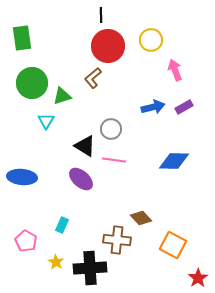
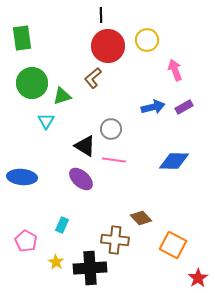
yellow circle: moved 4 px left
brown cross: moved 2 px left
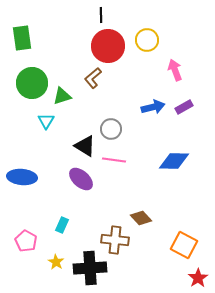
orange square: moved 11 px right
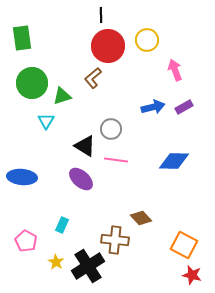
pink line: moved 2 px right
black cross: moved 2 px left, 2 px up; rotated 28 degrees counterclockwise
red star: moved 6 px left, 3 px up; rotated 24 degrees counterclockwise
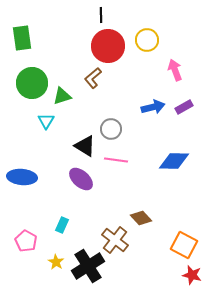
brown cross: rotated 32 degrees clockwise
